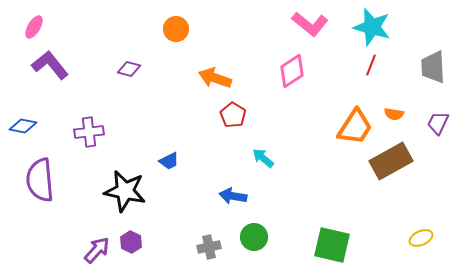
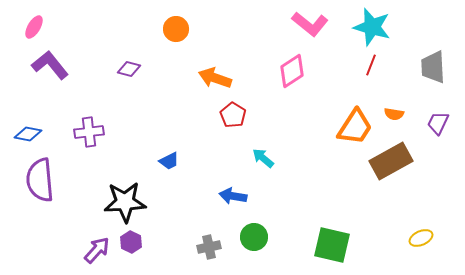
blue diamond: moved 5 px right, 8 px down
black star: moved 11 px down; rotated 15 degrees counterclockwise
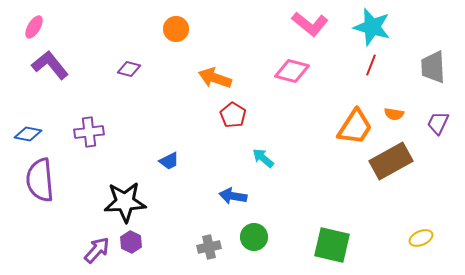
pink diamond: rotated 48 degrees clockwise
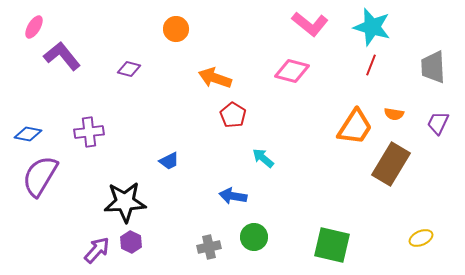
purple L-shape: moved 12 px right, 9 px up
brown rectangle: moved 3 px down; rotated 30 degrees counterclockwise
purple semicircle: moved 4 px up; rotated 36 degrees clockwise
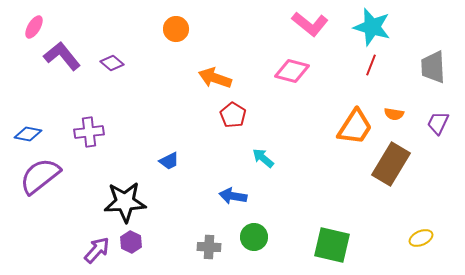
purple diamond: moved 17 px left, 6 px up; rotated 25 degrees clockwise
purple semicircle: rotated 21 degrees clockwise
gray cross: rotated 15 degrees clockwise
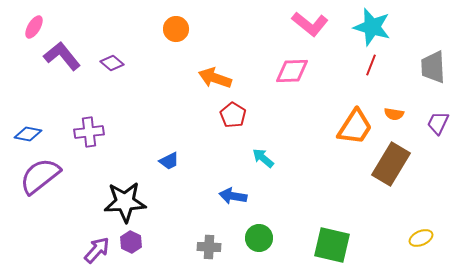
pink diamond: rotated 16 degrees counterclockwise
green circle: moved 5 px right, 1 px down
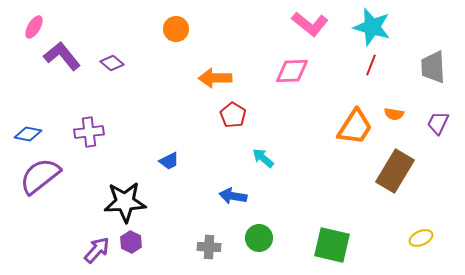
orange arrow: rotated 20 degrees counterclockwise
brown rectangle: moved 4 px right, 7 px down
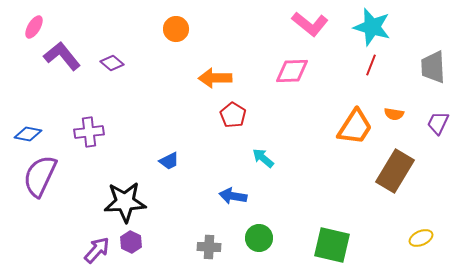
purple semicircle: rotated 27 degrees counterclockwise
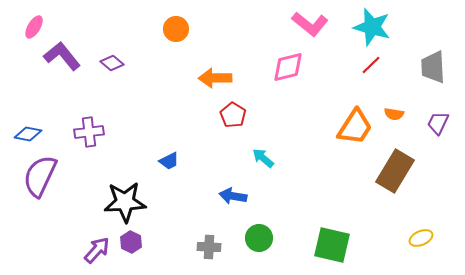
red line: rotated 25 degrees clockwise
pink diamond: moved 4 px left, 4 px up; rotated 12 degrees counterclockwise
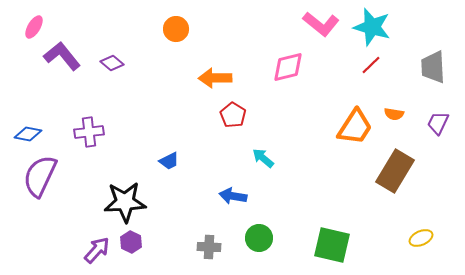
pink L-shape: moved 11 px right
